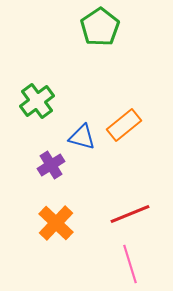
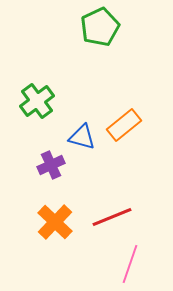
green pentagon: rotated 9 degrees clockwise
purple cross: rotated 8 degrees clockwise
red line: moved 18 px left, 3 px down
orange cross: moved 1 px left, 1 px up
pink line: rotated 36 degrees clockwise
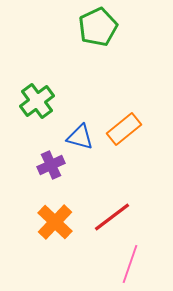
green pentagon: moved 2 px left
orange rectangle: moved 4 px down
blue triangle: moved 2 px left
red line: rotated 15 degrees counterclockwise
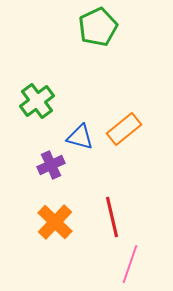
red line: rotated 66 degrees counterclockwise
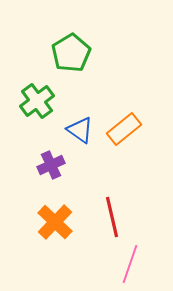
green pentagon: moved 27 px left, 26 px down; rotated 6 degrees counterclockwise
blue triangle: moved 7 px up; rotated 20 degrees clockwise
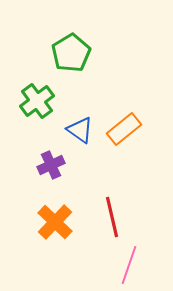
pink line: moved 1 px left, 1 px down
